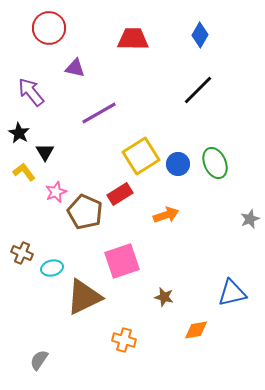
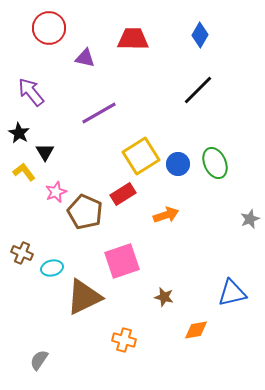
purple triangle: moved 10 px right, 10 px up
red rectangle: moved 3 px right
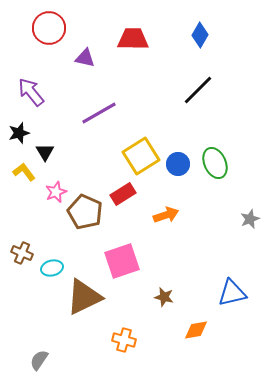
black star: rotated 25 degrees clockwise
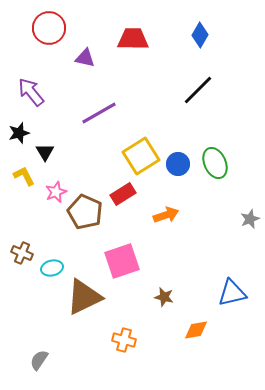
yellow L-shape: moved 4 px down; rotated 10 degrees clockwise
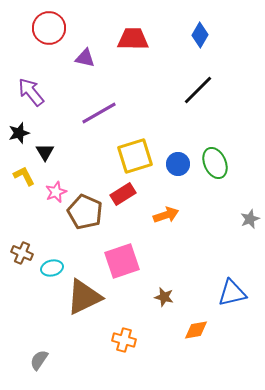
yellow square: moved 6 px left; rotated 15 degrees clockwise
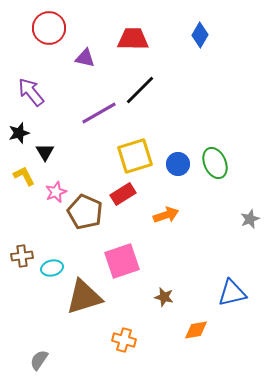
black line: moved 58 px left
brown cross: moved 3 px down; rotated 30 degrees counterclockwise
brown triangle: rotated 9 degrees clockwise
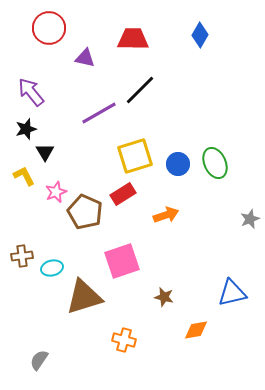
black star: moved 7 px right, 4 px up
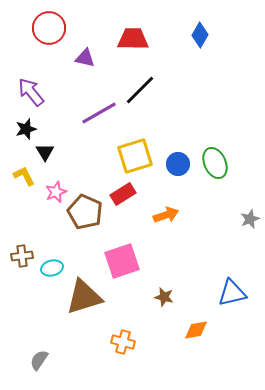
orange cross: moved 1 px left, 2 px down
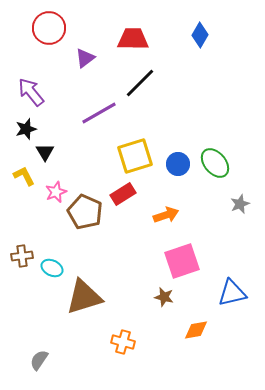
purple triangle: rotated 50 degrees counterclockwise
black line: moved 7 px up
green ellipse: rotated 16 degrees counterclockwise
gray star: moved 10 px left, 15 px up
pink square: moved 60 px right
cyan ellipse: rotated 40 degrees clockwise
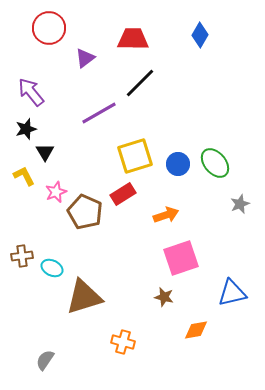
pink square: moved 1 px left, 3 px up
gray semicircle: moved 6 px right
